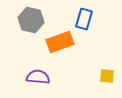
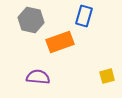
blue rectangle: moved 3 px up
yellow square: rotated 21 degrees counterclockwise
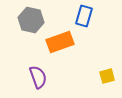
purple semicircle: rotated 65 degrees clockwise
